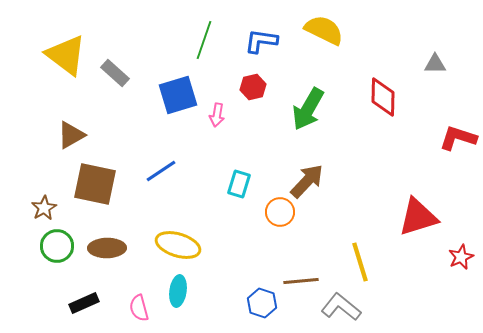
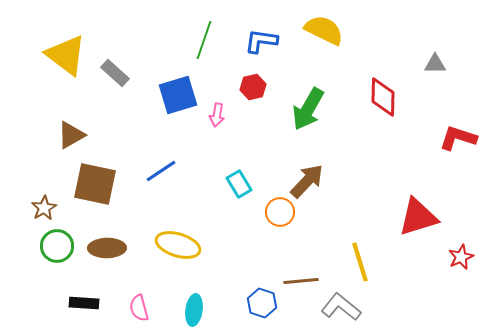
cyan rectangle: rotated 48 degrees counterclockwise
cyan ellipse: moved 16 px right, 19 px down
black rectangle: rotated 28 degrees clockwise
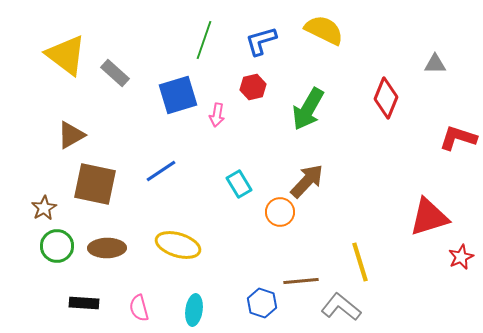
blue L-shape: rotated 24 degrees counterclockwise
red diamond: moved 3 px right, 1 px down; rotated 21 degrees clockwise
red triangle: moved 11 px right
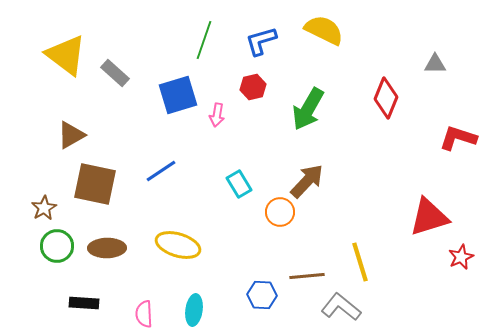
brown line: moved 6 px right, 5 px up
blue hexagon: moved 8 px up; rotated 16 degrees counterclockwise
pink semicircle: moved 5 px right, 6 px down; rotated 12 degrees clockwise
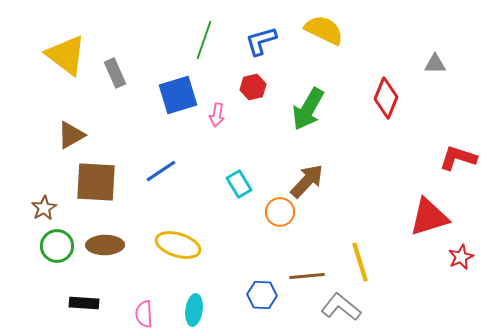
gray rectangle: rotated 24 degrees clockwise
red L-shape: moved 20 px down
brown square: moved 1 px right, 2 px up; rotated 9 degrees counterclockwise
brown ellipse: moved 2 px left, 3 px up
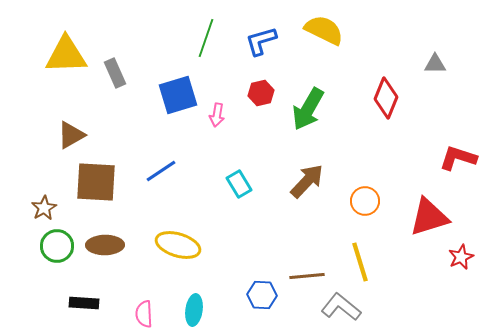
green line: moved 2 px right, 2 px up
yellow triangle: rotated 39 degrees counterclockwise
red hexagon: moved 8 px right, 6 px down
orange circle: moved 85 px right, 11 px up
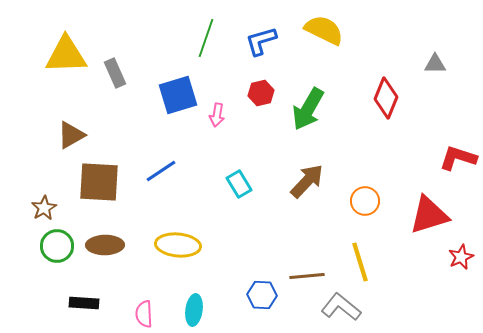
brown square: moved 3 px right
red triangle: moved 2 px up
yellow ellipse: rotated 12 degrees counterclockwise
